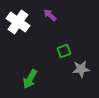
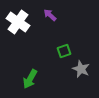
gray star: rotated 30 degrees clockwise
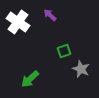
green arrow: rotated 18 degrees clockwise
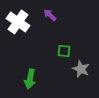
green square: rotated 24 degrees clockwise
green arrow: rotated 36 degrees counterclockwise
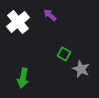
white cross: rotated 15 degrees clockwise
green square: moved 3 px down; rotated 24 degrees clockwise
green arrow: moved 7 px left, 1 px up
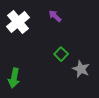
purple arrow: moved 5 px right, 1 px down
green square: moved 3 px left; rotated 16 degrees clockwise
green arrow: moved 9 px left
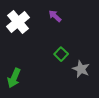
green arrow: rotated 12 degrees clockwise
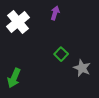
purple arrow: moved 3 px up; rotated 64 degrees clockwise
gray star: moved 1 px right, 1 px up
